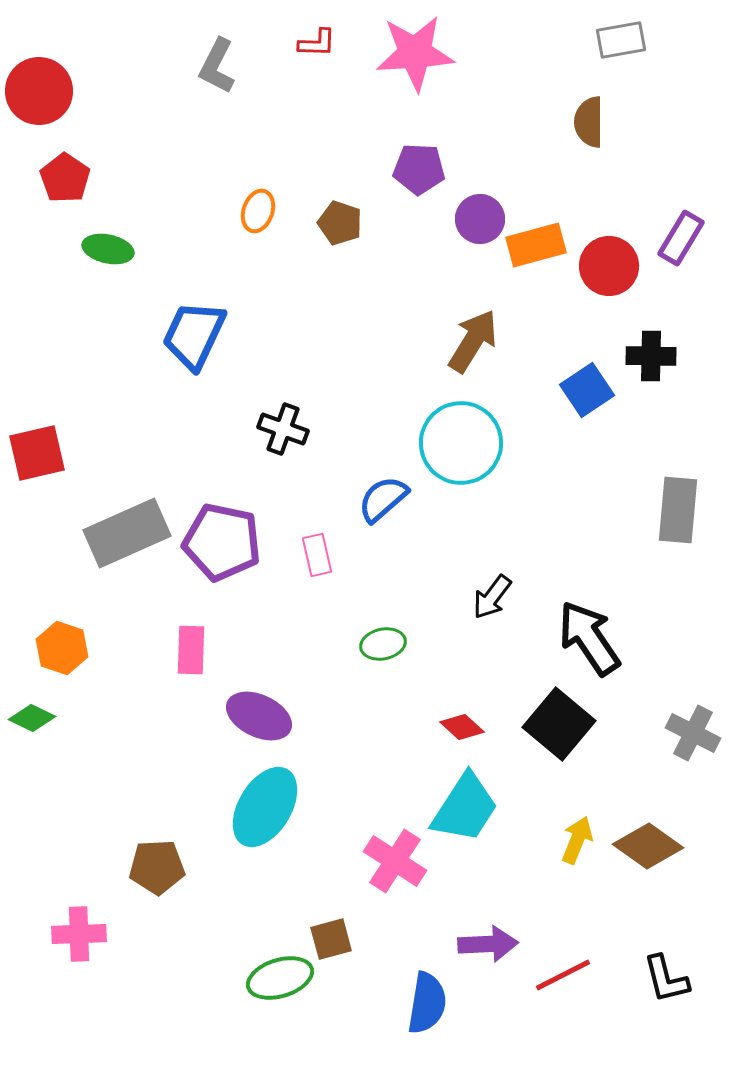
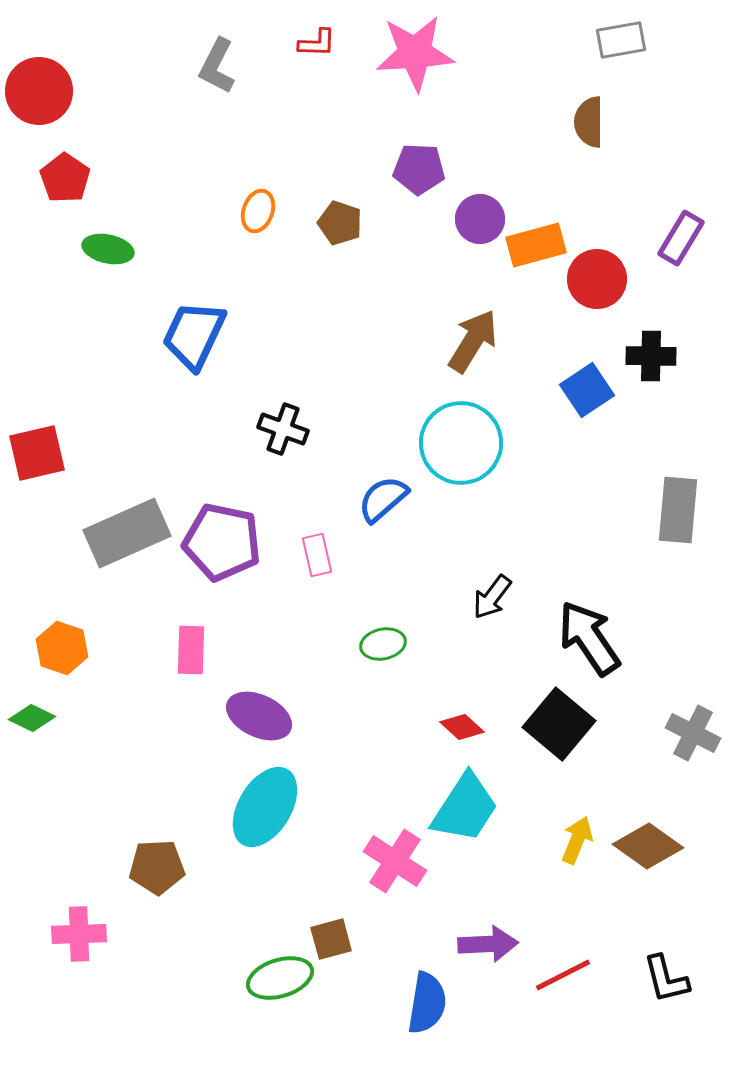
red circle at (609, 266): moved 12 px left, 13 px down
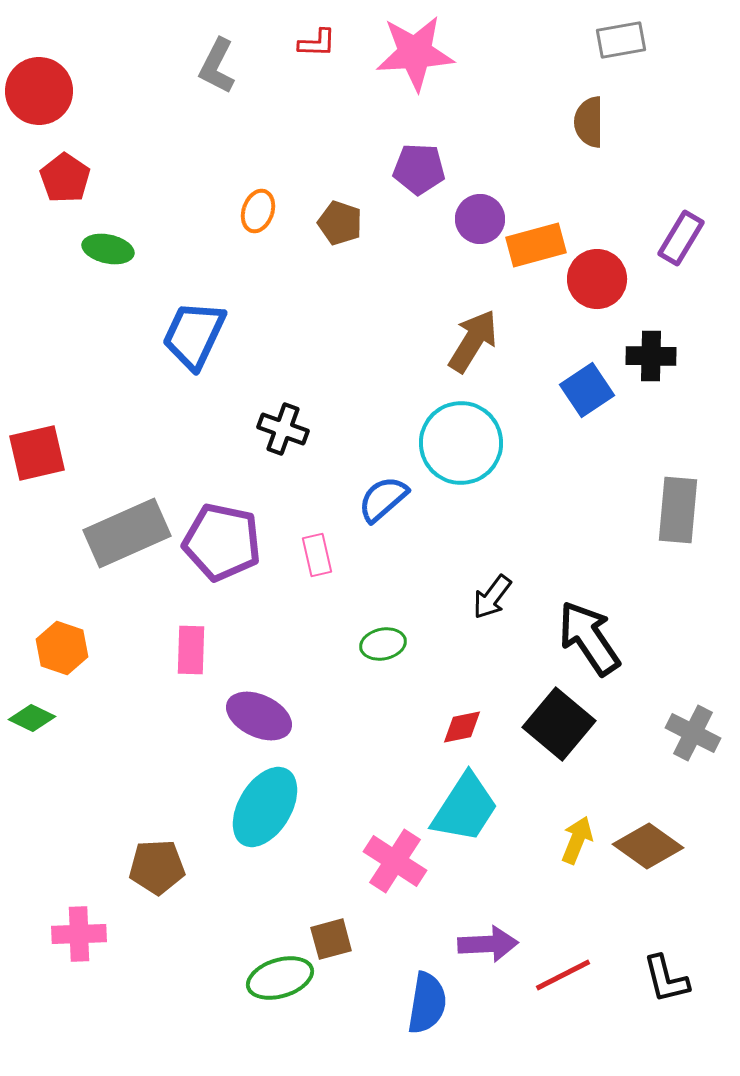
red diamond at (462, 727): rotated 54 degrees counterclockwise
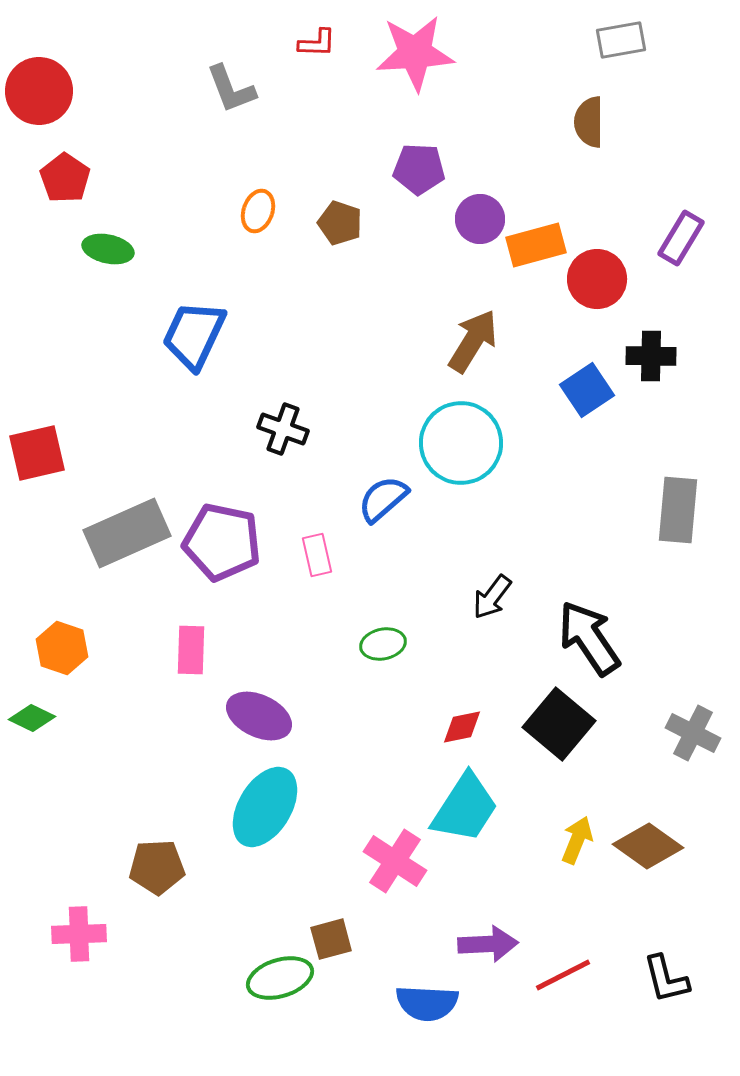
gray L-shape at (217, 66): moved 14 px right, 23 px down; rotated 48 degrees counterclockwise
blue semicircle at (427, 1003): rotated 84 degrees clockwise
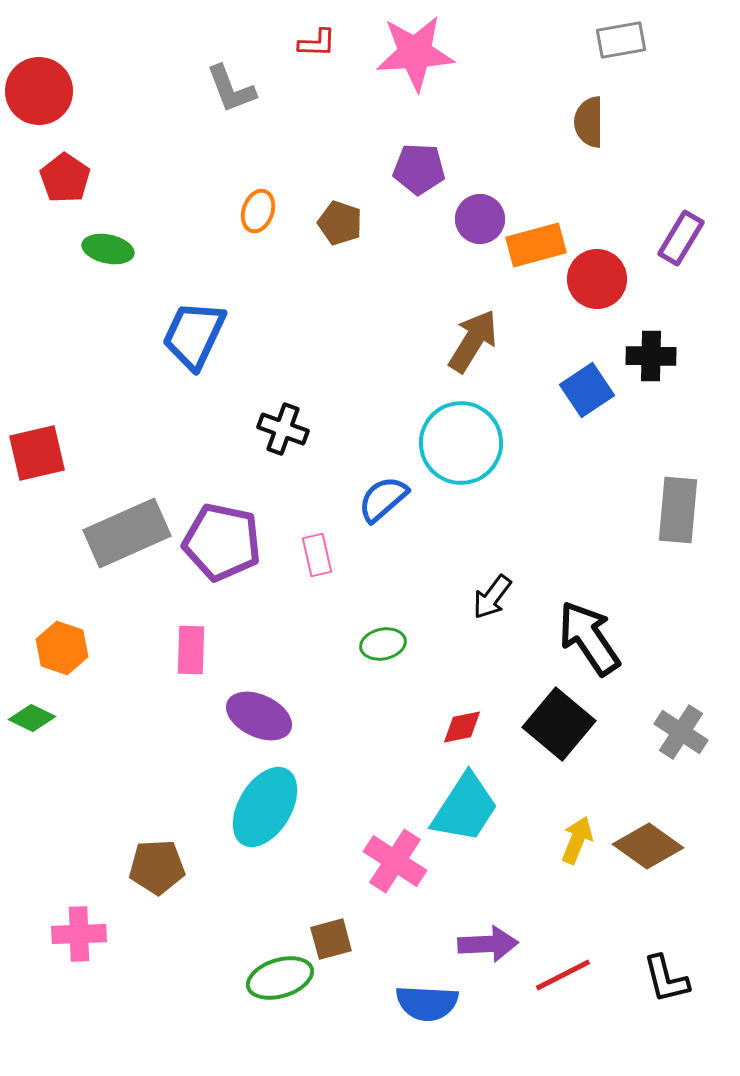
gray cross at (693, 733): moved 12 px left, 1 px up; rotated 6 degrees clockwise
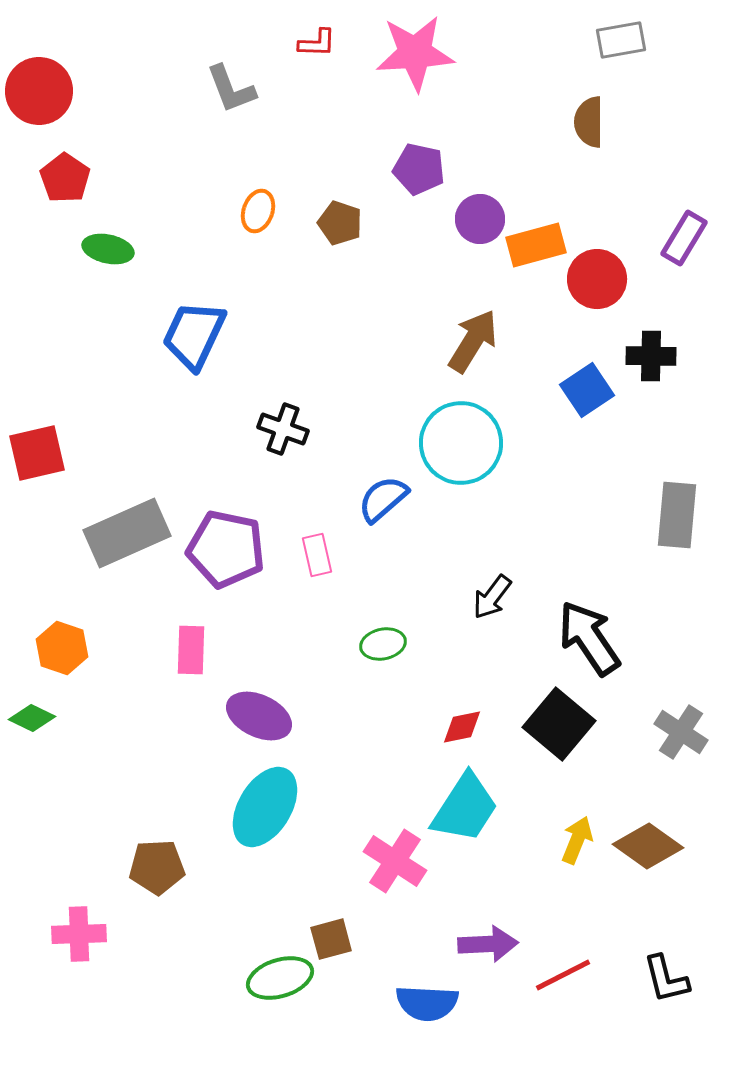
purple pentagon at (419, 169): rotated 9 degrees clockwise
purple rectangle at (681, 238): moved 3 px right
gray rectangle at (678, 510): moved 1 px left, 5 px down
purple pentagon at (222, 542): moved 4 px right, 7 px down
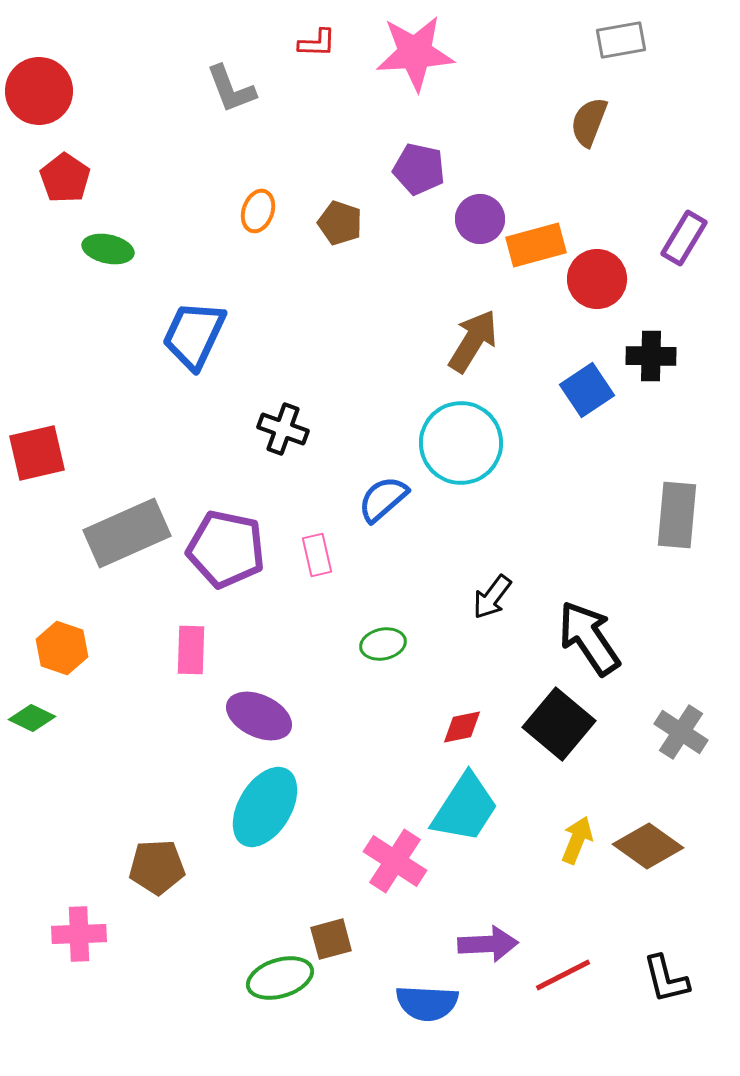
brown semicircle at (589, 122): rotated 21 degrees clockwise
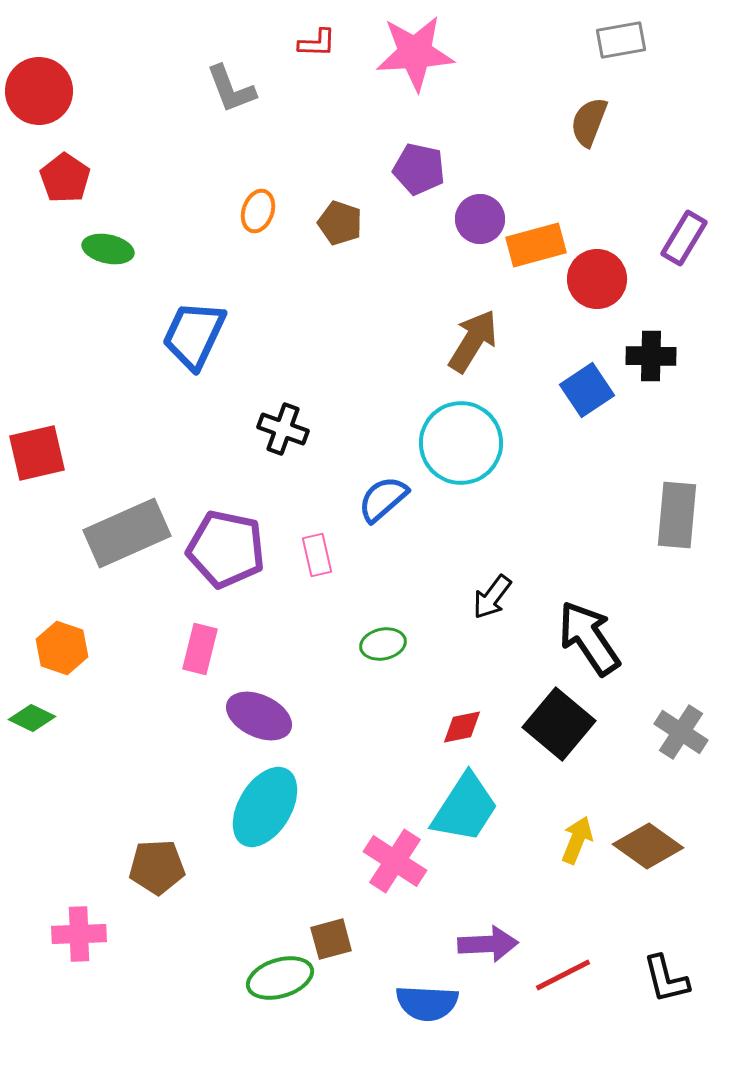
pink rectangle at (191, 650): moved 9 px right, 1 px up; rotated 12 degrees clockwise
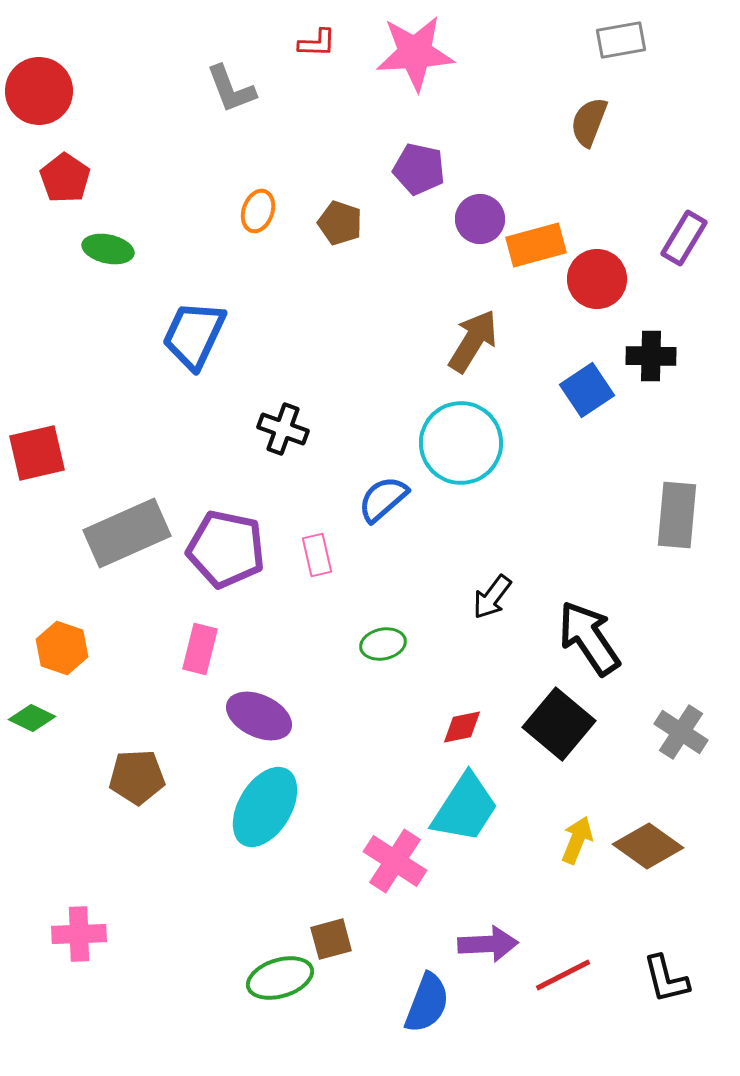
brown pentagon at (157, 867): moved 20 px left, 90 px up
blue semicircle at (427, 1003): rotated 72 degrees counterclockwise
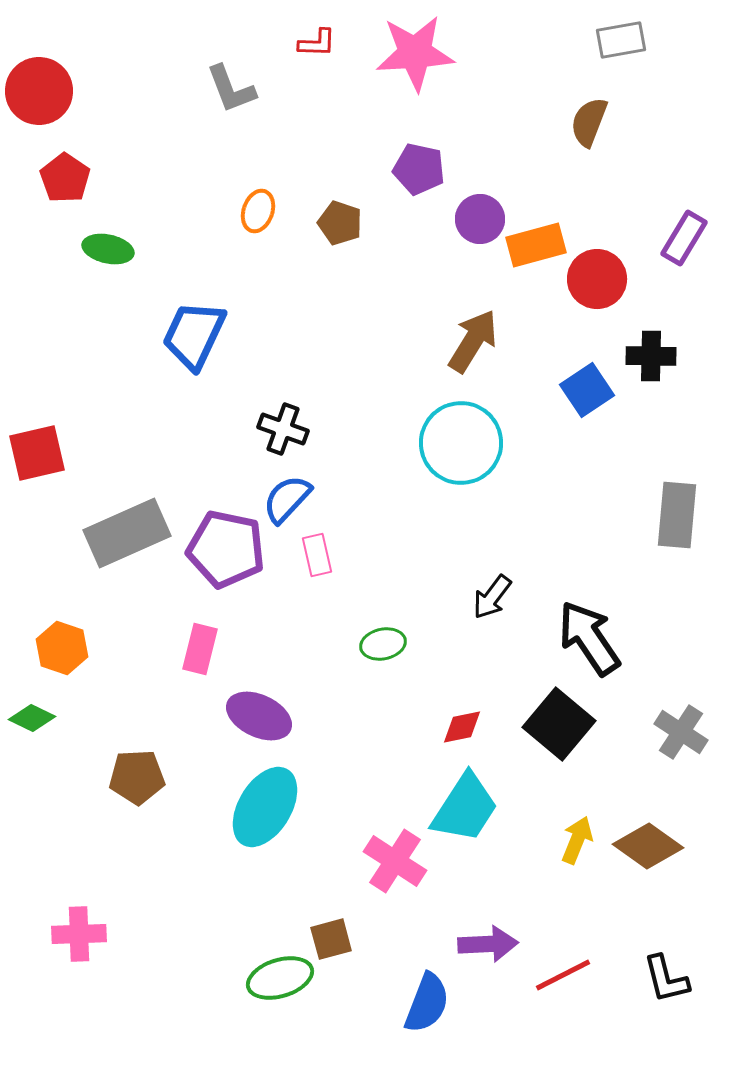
blue semicircle at (383, 499): moved 96 px left; rotated 6 degrees counterclockwise
